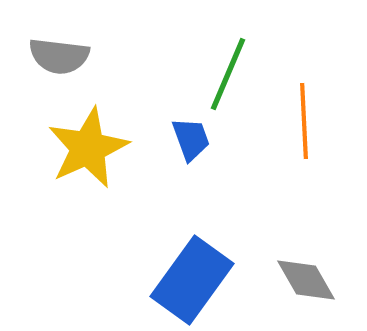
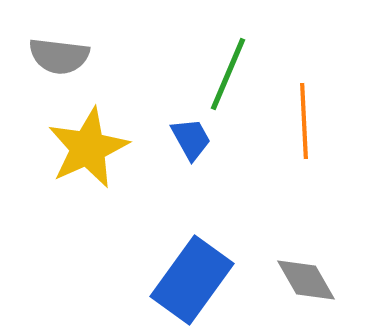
blue trapezoid: rotated 9 degrees counterclockwise
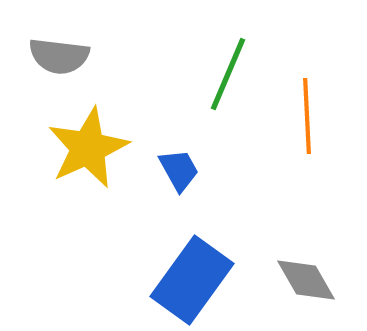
orange line: moved 3 px right, 5 px up
blue trapezoid: moved 12 px left, 31 px down
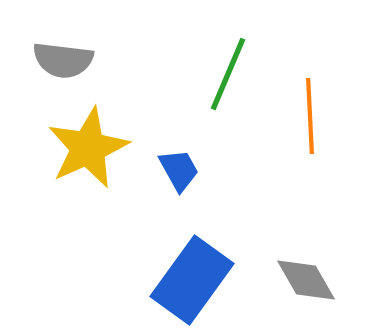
gray semicircle: moved 4 px right, 4 px down
orange line: moved 3 px right
